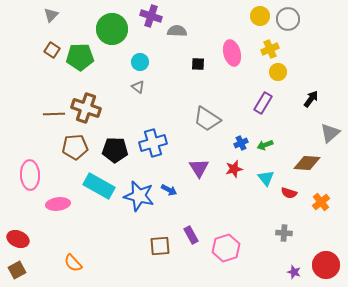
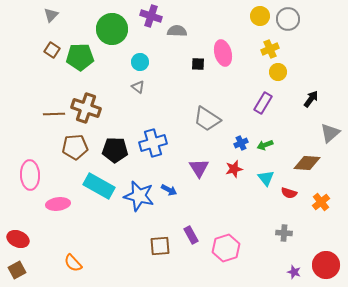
pink ellipse at (232, 53): moved 9 px left
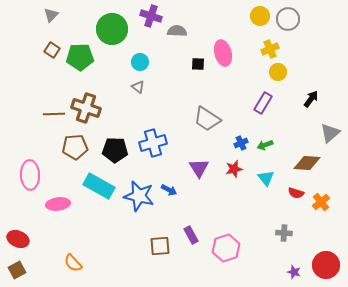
red semicircle at (289, 193): moved 7 px right
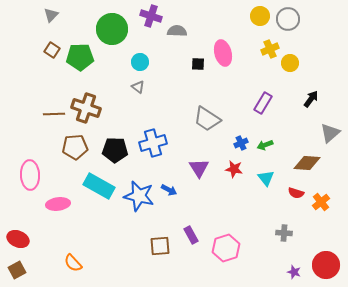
yellow circle at (278, 72): moved 12 px right, 9 px up
red star at (234, 169): rotated 24 degrees clockwise
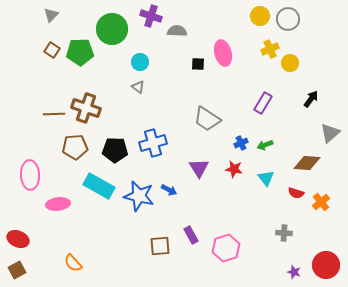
green pentagon at (80, 57): moved 5 px up
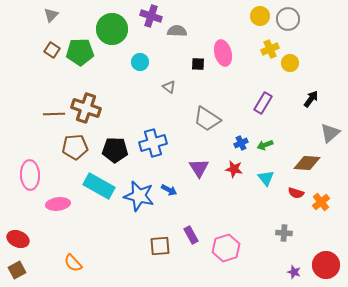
gray triangle at (138, 87): moved 31 px right
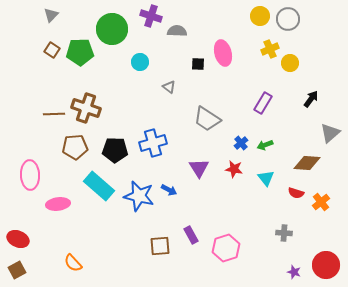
blue cross at (241, 143): rotated 16 degrees counterclockwise
cyan rectangle at (99, 186): rotated 12 degrees clockwise
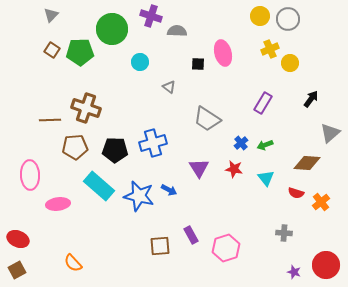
brown line at (54, 114): moved 4 px left, 6 px down
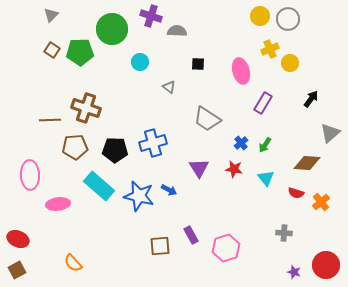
pink ellipse at (223, 53): moved 18 px right, 18 px down
green arrow at (265, 145): rotated 35 degrees counterclockwise
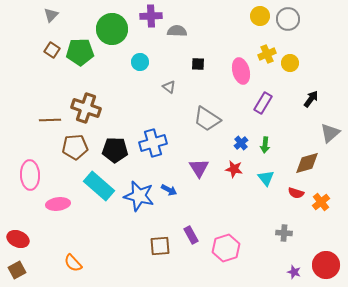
purple cross at (151, 16): rotated 20 degrees counterclockwise
yellow cross at (270, 49): moved 3 px left, 5 px down
green arrow at (265, 145): rotated 28 degrees counterclockwise
brown diamond at (307, 163): rotated 20 degrees counterclockwise
